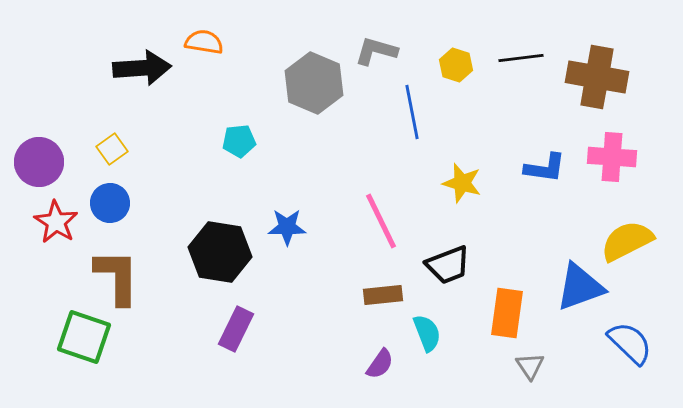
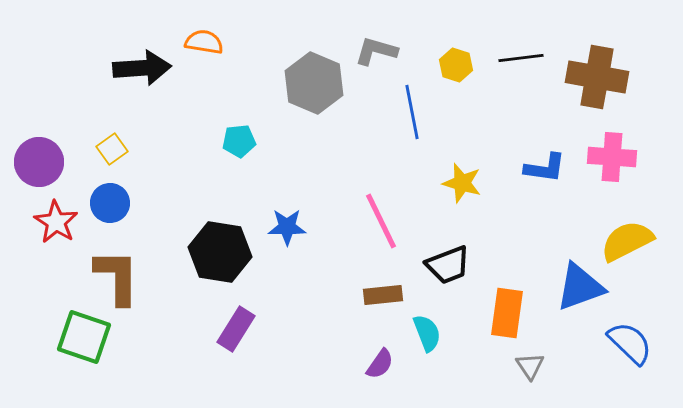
purple rectangle: rotated 6 degrees clockwise
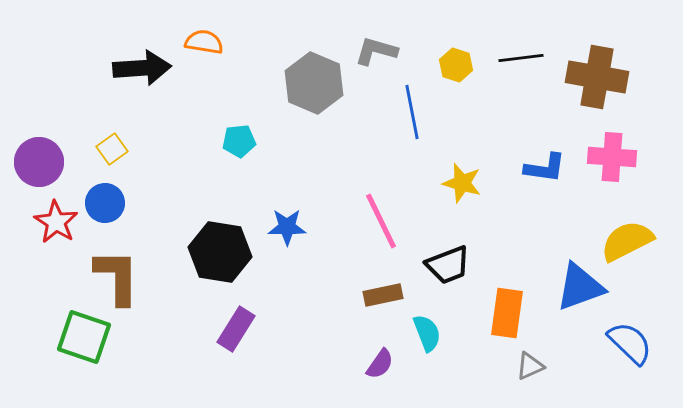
blue circle: moved 5 px left
brown rectangle: rotated 6 degrees counterclockwise
gray triangle: rotated 40 degrees clockwise
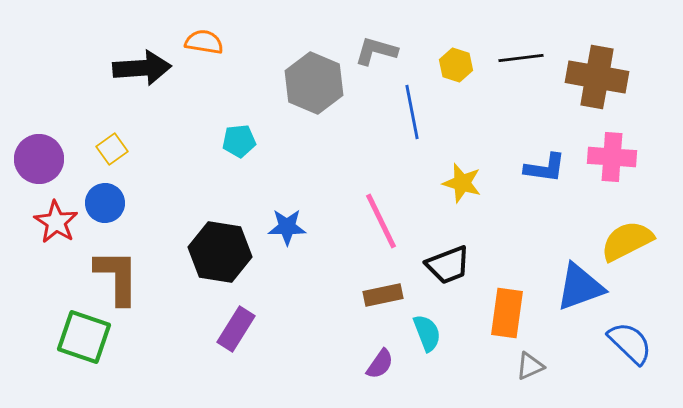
purple circle: moved 3 px up
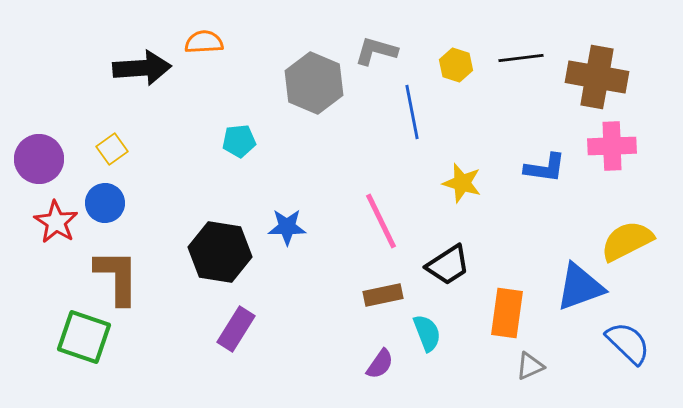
orange semicircle: rotated 12 degrees counterclockwise
pink cross: moved 11 px up; rotated 6 degrees counterclockwise
black trapezoid: rotated 12 degrees counterclockwise
blue semicircle: moved 2 px left
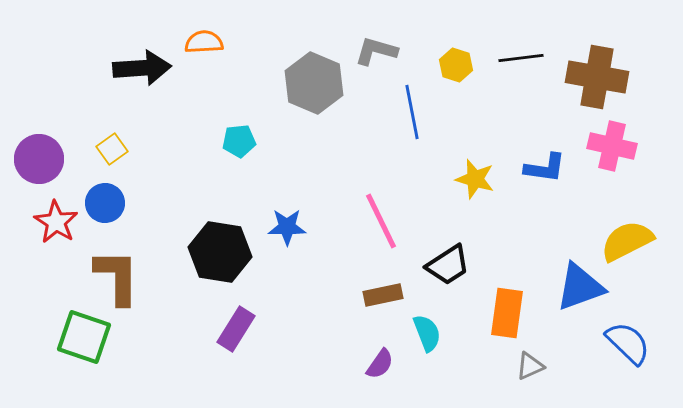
pink cross: rotated 15 degrees clockwise
yellow star: moved 13 px right, 4 px up
